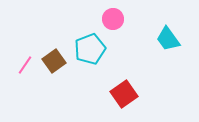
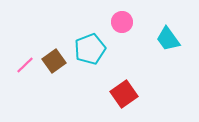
pink circle: moved 9 px right, 3 px down
pink line: rotated 12 degrees clockwise
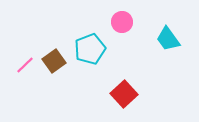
red square: rotated 8 degrees counterclockwise
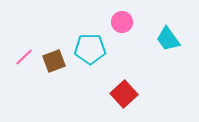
cyan pentagon: rotated 20 degrees clockwise
brown square: rotated 15 degrees clockwise
pink line: moved 1 px left, 8 px up
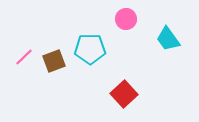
pink circle: moved 4 px right, 3 px up
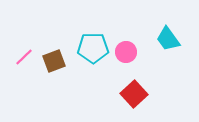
pink circle: moved 33 px down
cyan pentagon: moved 3 px right, 1 px up
red square: moved 10 px right
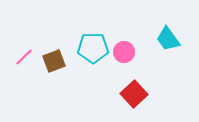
pink circle: moved 2 px left
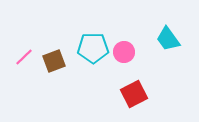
red square: rotated 16 degrees clockwise
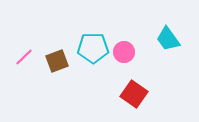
brown square: moved 3 px right
red square: rotated 28 degrees counterclockwise
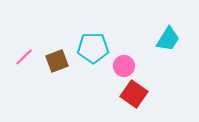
cyan trapezoid: rotated 112 degrees counterclockwise
pink circle: moved 14 px down
